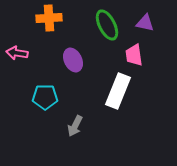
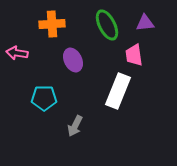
orange cross: moved 3 px right, 6 px down
purple triangle: rotated 18 degrees counterclockwise
cyan pentagon: moved 1 px left, 1 px down
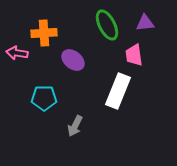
orange cross: moved 8 px left, 9 px down
purple ellipse: rotated 25 degrees counterclockwise
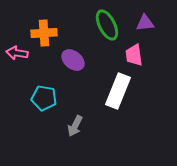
cyan pentagon: rotated 10 degrees clockwise
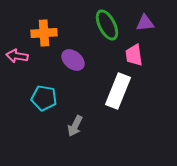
pink arrow: moved 3 px down
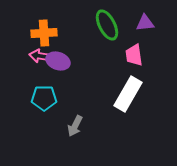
pink arrow: moved 23 px right
purple ellipse: moved 15 px left, 1 px down; rotated 20 degrees counterclockwise
white rectangle: moved 10 px right, 3 px down; rotated 8 degrees clockwise
cyan pentagon: rotated 10 degrees counterclockwise
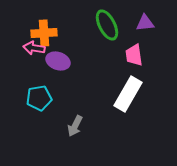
pink arrow: moved 6 px left, 8 px up
cyan pentagon: moved 5 px left; rotated 10 degrees counterclockwise
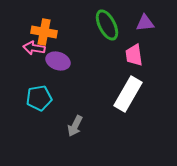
orange cross: moved 1 px up; rotated 15 degrees clockwise
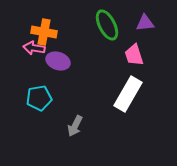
pink trapezoid: rotated 10 degrees counterclockwise
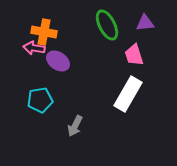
purple ellipse: rotated 15 degrees clockwise
cyan pentagon: moved 1 px right, 2 px down
